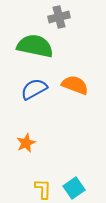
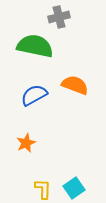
blue semicircle: moved 6 px down
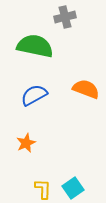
gray cross: moved 6 px right
orange semicircle: moved 11 px right, 4 px down
cyan square: moved 1 px left
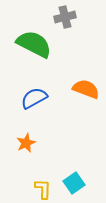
green semicircle: moved 1 px left, 2 px up; rotated 15 degrees clockwise
blue semicircle: moved 3 px down
cyan square: moved 1 px right, 5 px up
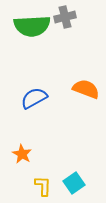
green semicircle: moved 2 px left, 18 px up; rotated 150 degrees clockwise
orange star: moved 4 px left, 11 px down; rotated 18 degrees counterclockwise
yellow L-shape: moved 3 px up
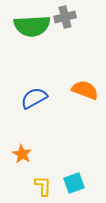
orange semicircle: moved 1 px left, 1 px down
cyan square: rotated 15 degrees clockwise
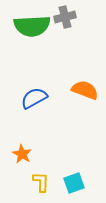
yellow L-shape: moved 2 px left, 4 px up
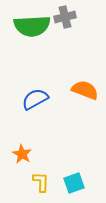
blue semicircle: moved 1 px right, 1 px down
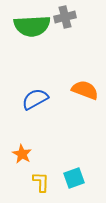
cyan square: moved 5 px up
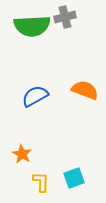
blue semicircle: moved 3 px up
